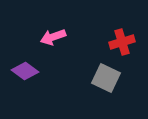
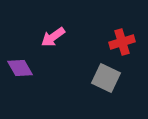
pink arrow: rotated 15 degrees counterclockwise
purple diamond: moved 5 px left, 3 px up; rotated 24 degrees clockwise
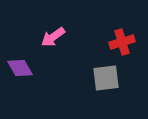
gray square: rotated 32 degrees counterclockwise
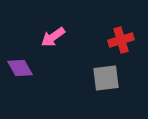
red cross: moved 1 px left, 2 px up
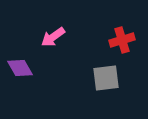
red cross: moved 1 px right
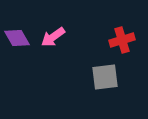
purple diamond: moved 3 px left, 30 px up
gray square: moved 1 px left, 1 px up
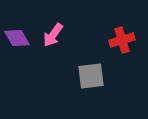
pink arrow: moved 2 px up; rotated 20 degrees counterclockwise
gray square: moved 14 px left, 1 px up
